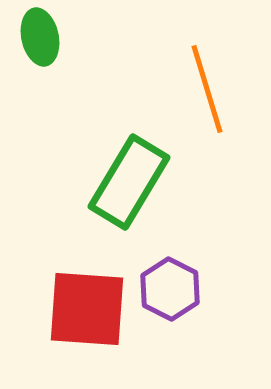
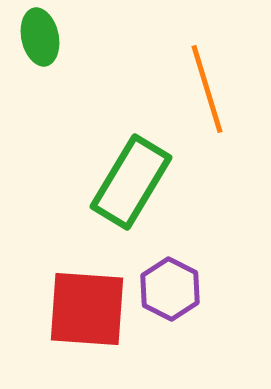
green rectangle: moved 2 px right
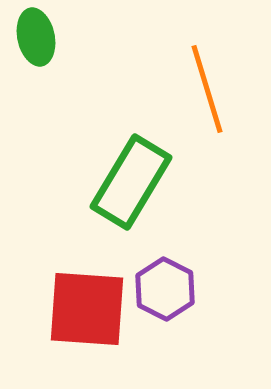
green ellipse: moved 4 px left
purple hexagon: moved 5 px left
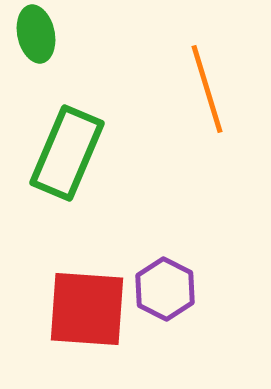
green ellipse: moved 3 px up
green rectangle: moved 64 px left, 29 px up; rotated 8 degrees counterclockwise
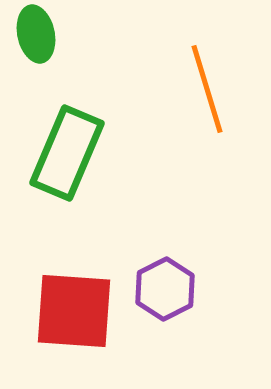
purple hexagon: rotated 6 degrees clockwise
red square: moved 13 px left, 2 px down
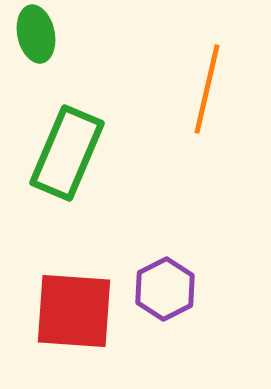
orange line: rotated 30 degrees clockwise
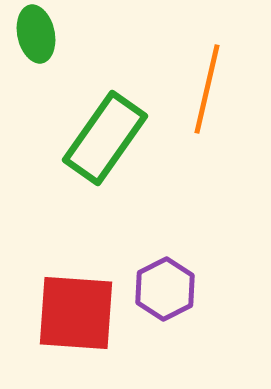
green rectangle: moved 38 px right, 15 px up; rotated 12 degrees clockwise
red square: moved 2 px right, 2 px down
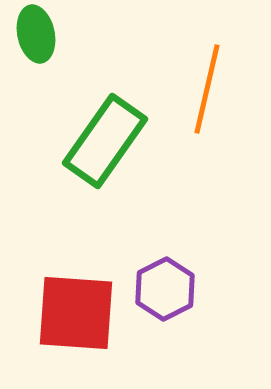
green rectangle: moved 3 px down
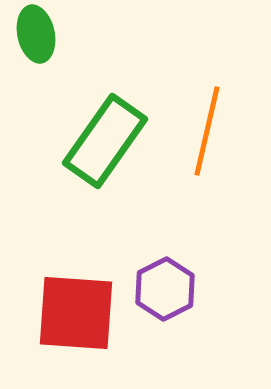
orange line: moved 42 px down
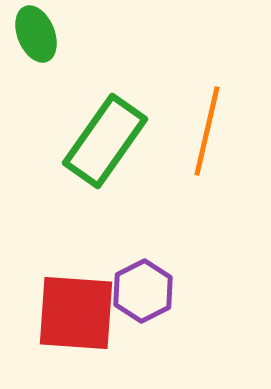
green ellipse: rotated 10 degrees counterclockwise
purple hexagon: moved 22 px left, 2 px down
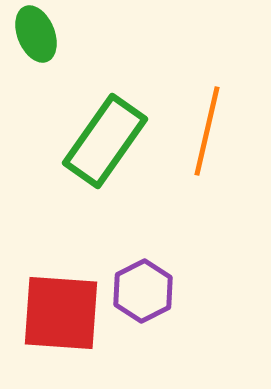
red square: moved 15 px left
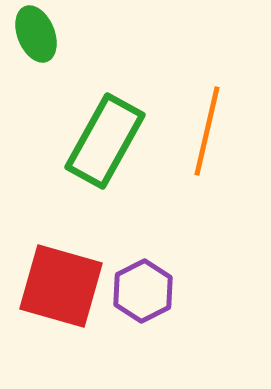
green rectangle: rotated 6 degrees counterclockwise
red square: moved 27 px up; rotated 12 degrees clockwise
